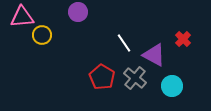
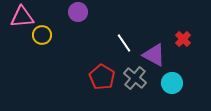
cyan circle: moved 3 px up
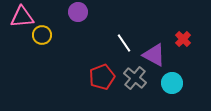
red pentagon: rotated 20 degrees clockwise
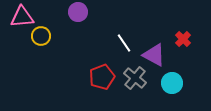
yellow circle: moved 1 px left, 1 px down
